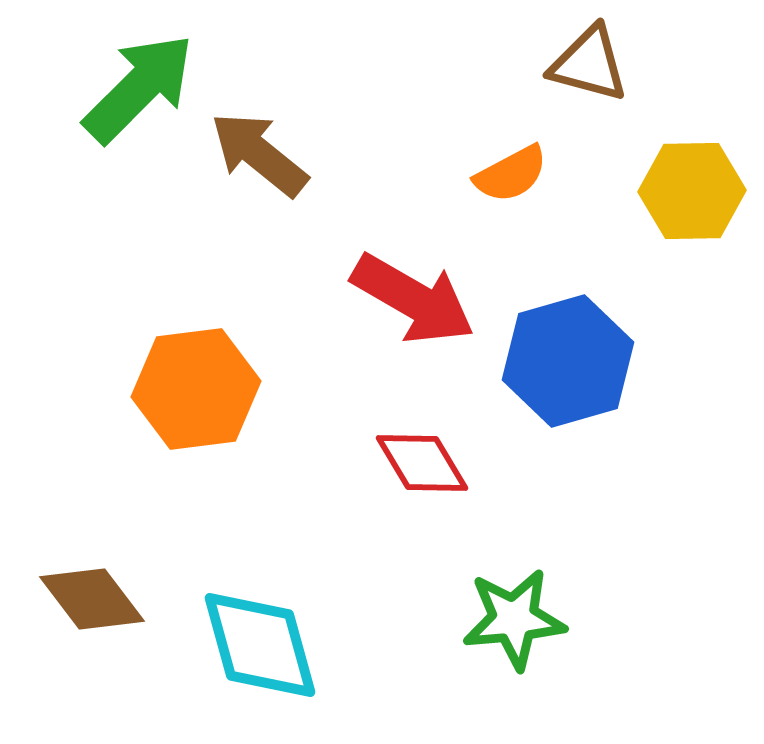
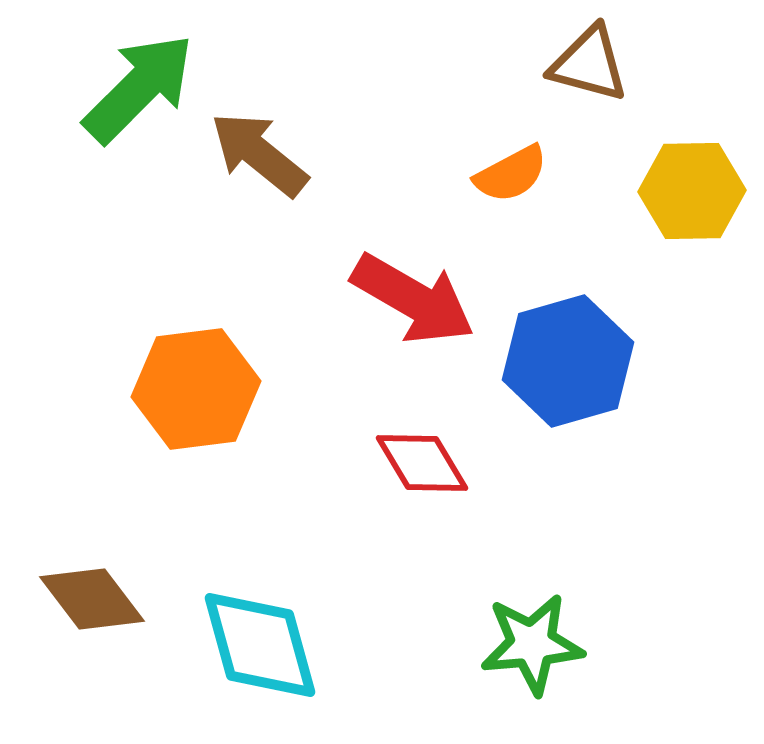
green star: moved 18 px right, 25 px down
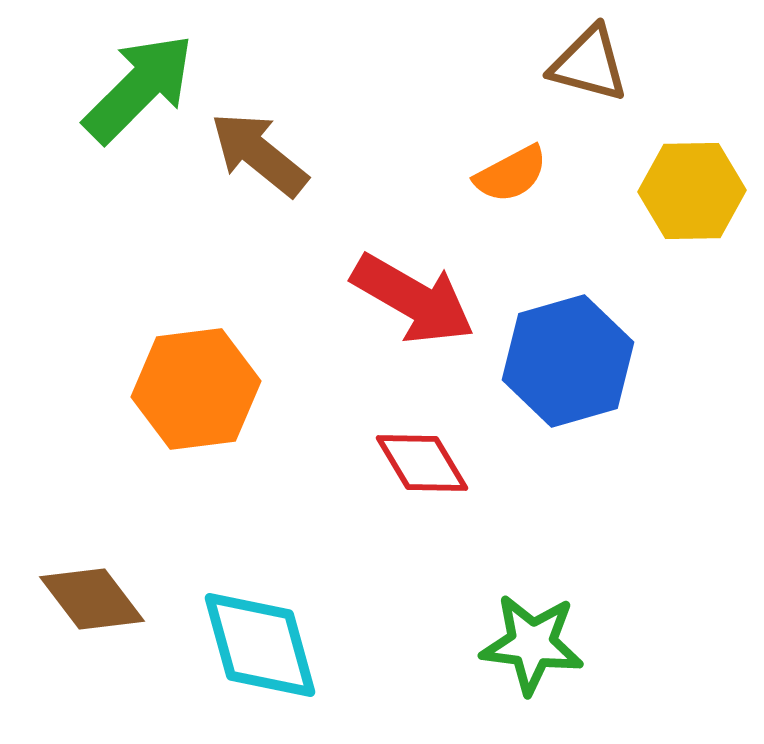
green star: rotated 12 degrees clockwise
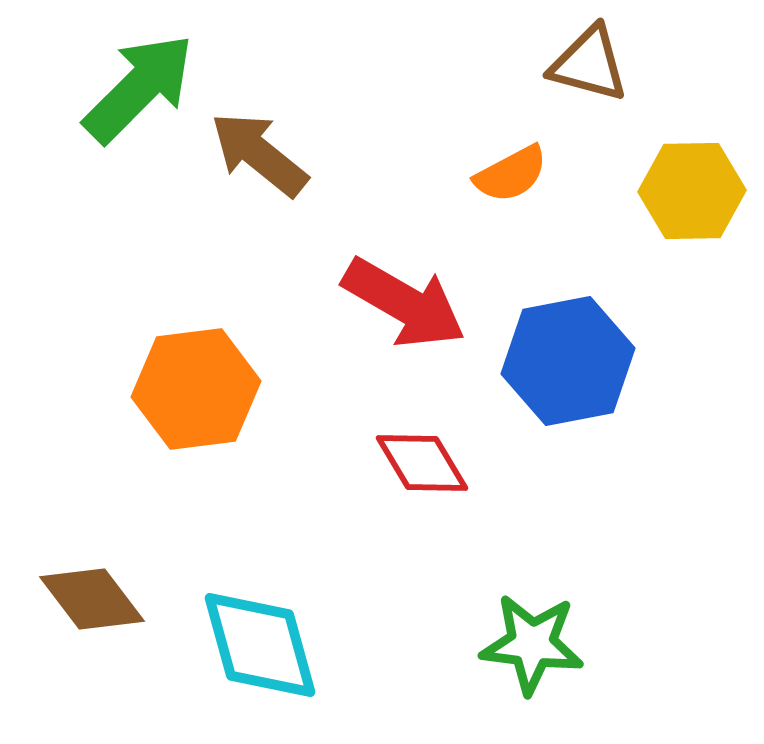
red arrow: moved 9 px left, 4 px down
blue hexagon: rotated 5 degrees clockwise
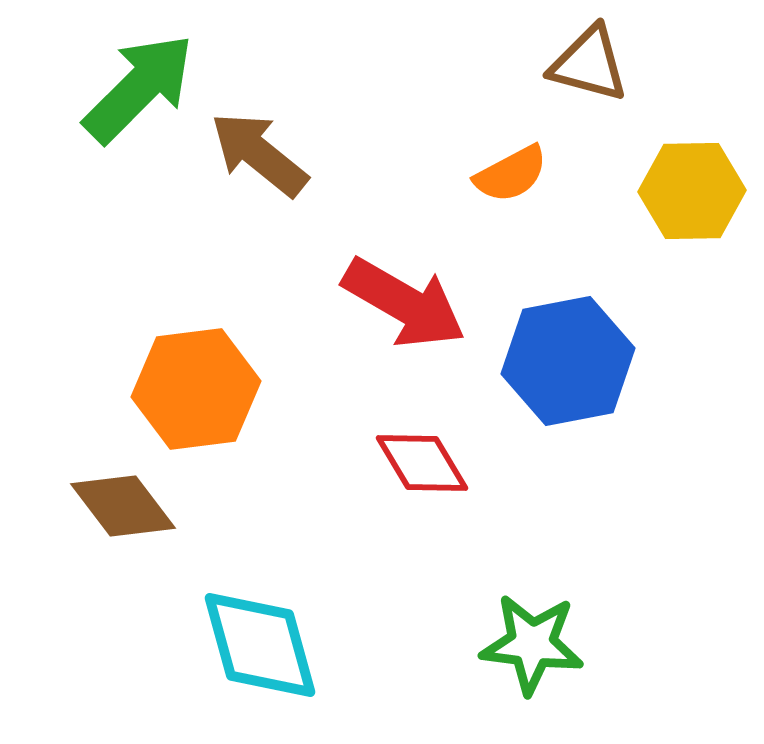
brown diamond: moved 31 px right, 93 px up
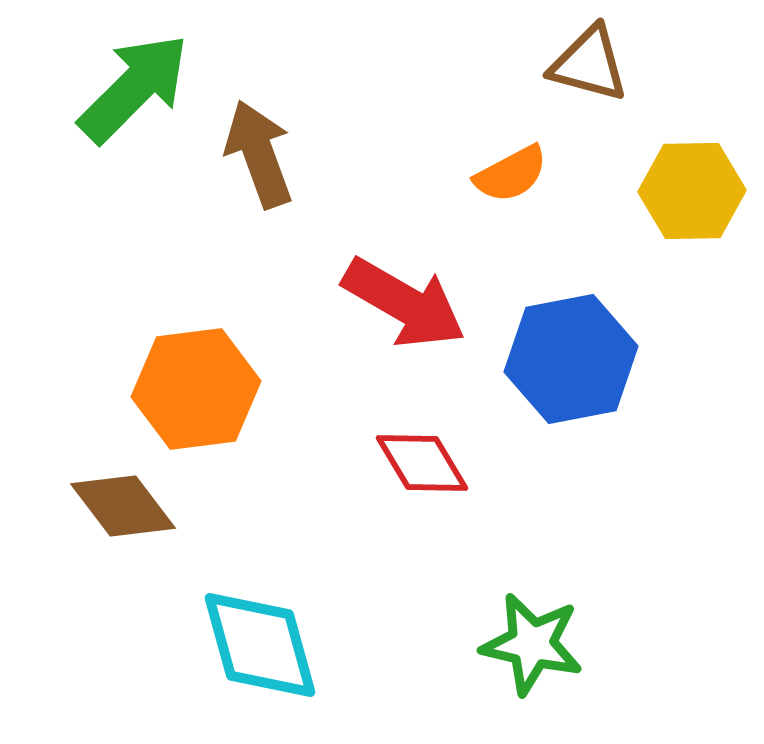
green arrow: moved 5 px left
brown arrow: rotated 31 degrees clockwise
blue hexagon: moved 3 px right, 2 px up
green star: rotated 6 degrees clockwise
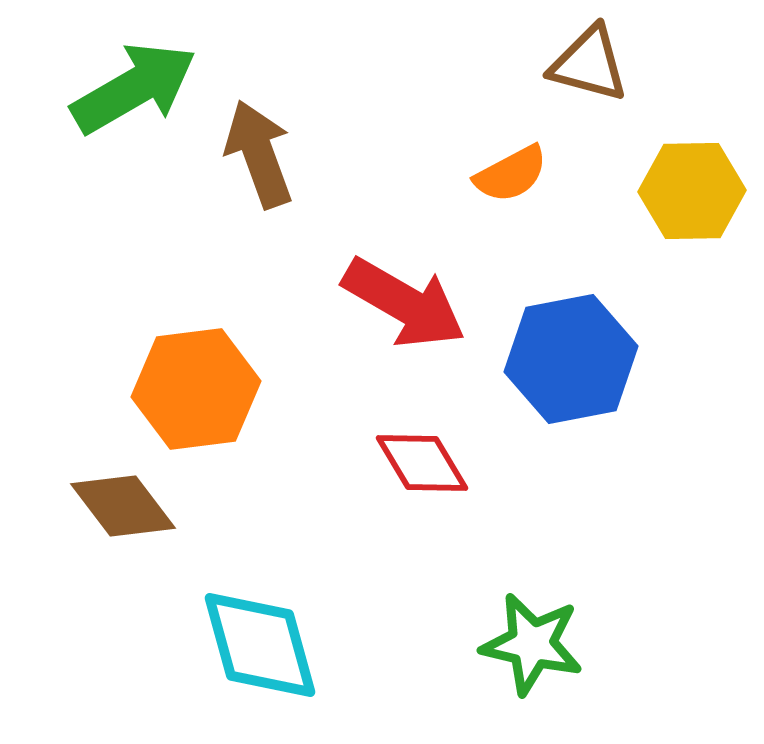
green arrow: rotated 15 degrees clockwise
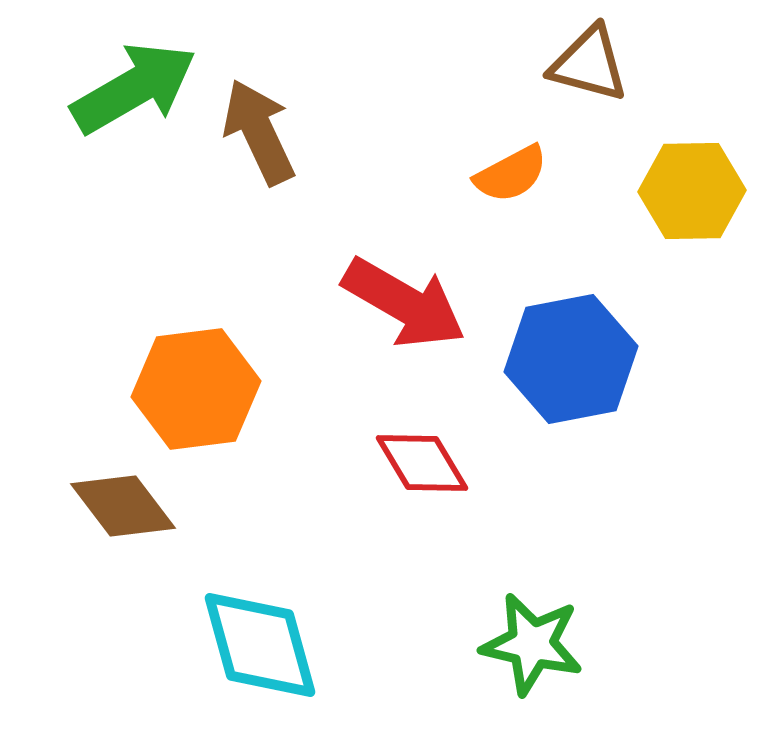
brown arrow: moved 22 px up; rotated 5 degrees counterclockwise
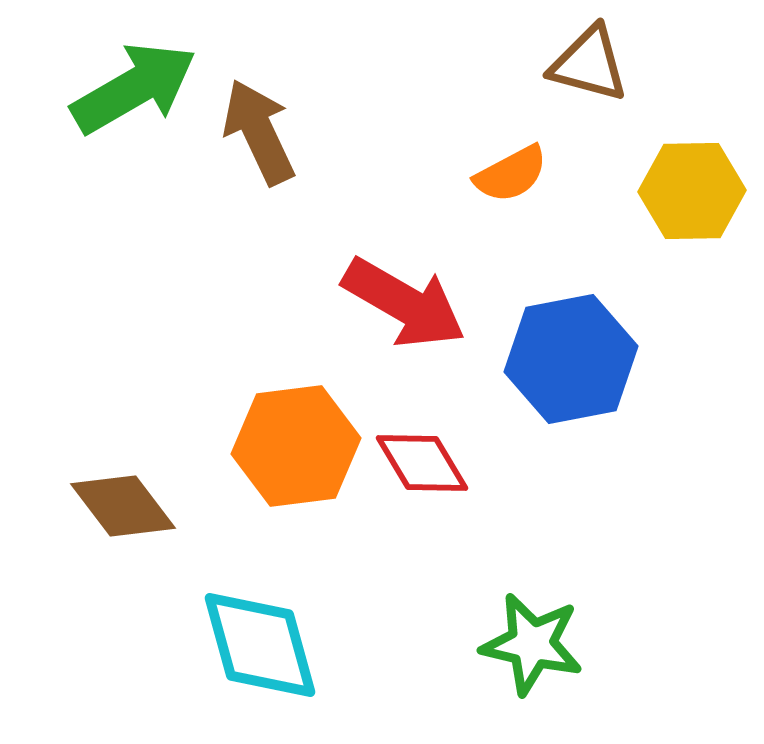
orange hexagon: moved 100 px right, 57 px down
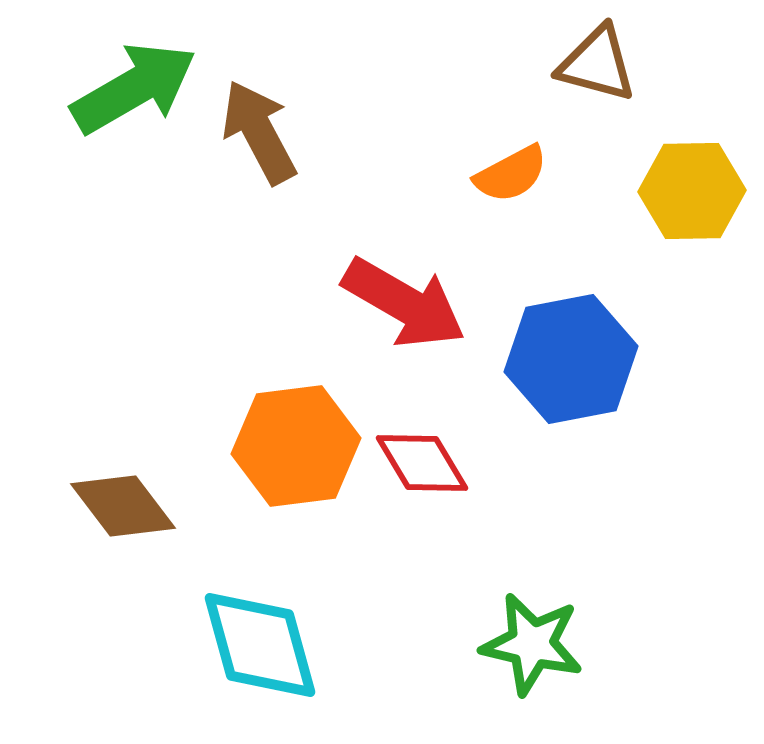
brown triangle: moved 8 px right
brown arrow: rotated 3 degrees counterclockwise
